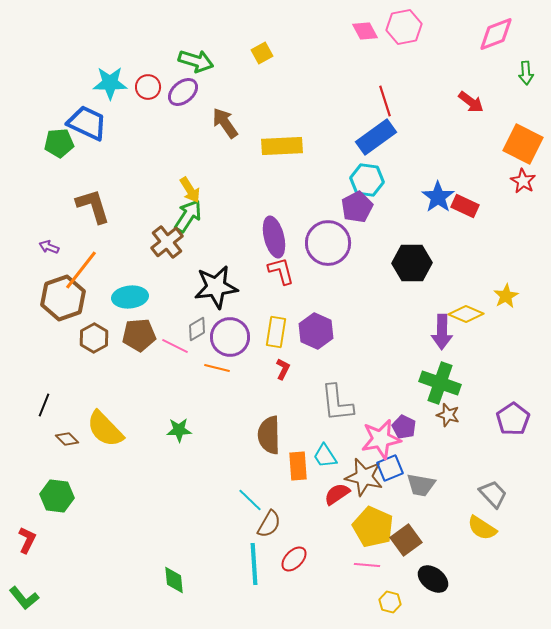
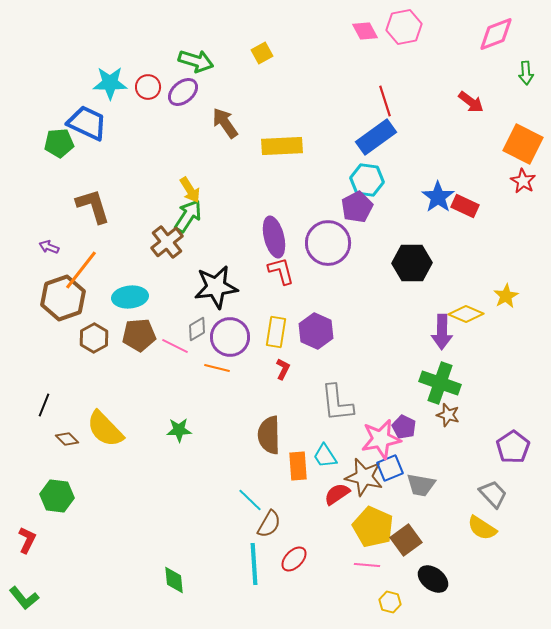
purple pentagon at (513, 419): moved 28 px down
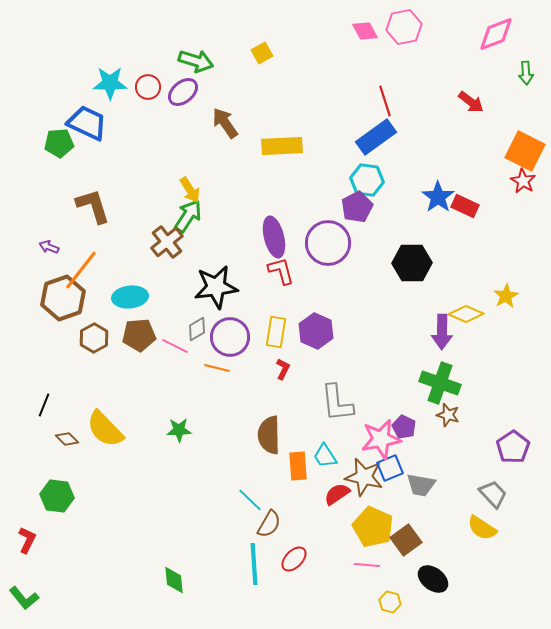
orange square at (523, 144): moved 2 px right, 7 px down
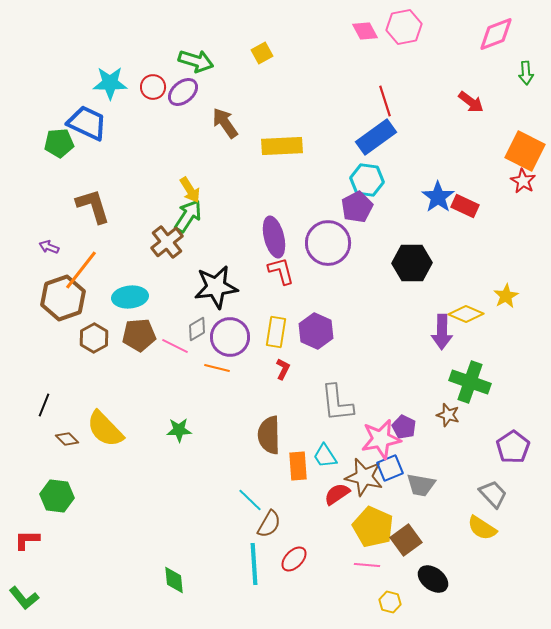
red circle at (148, 87): moved 5 px right
green cross at (440, 383): moved 30 px right, 1 px up
red L-shape at (27, 540): rotated 116 degrees counterclockwise
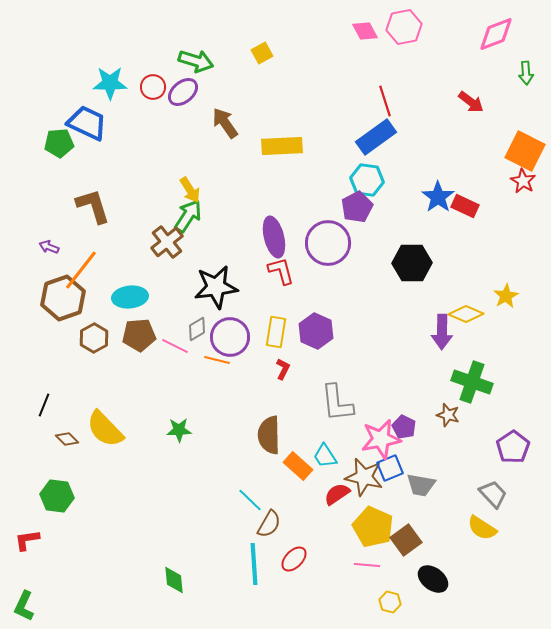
orange line at (217, 368): moved 8 px up
green cross at (470, 382): moved 2 px right
orange rectangle at (298, 466): rotated 44 degrees counterclockwise
red L-shape at (27, 540): rotated 8 degrees counterclockwise
green L-shape at (24, 598): moved 8 px down; rotated 64 degrees clockwise
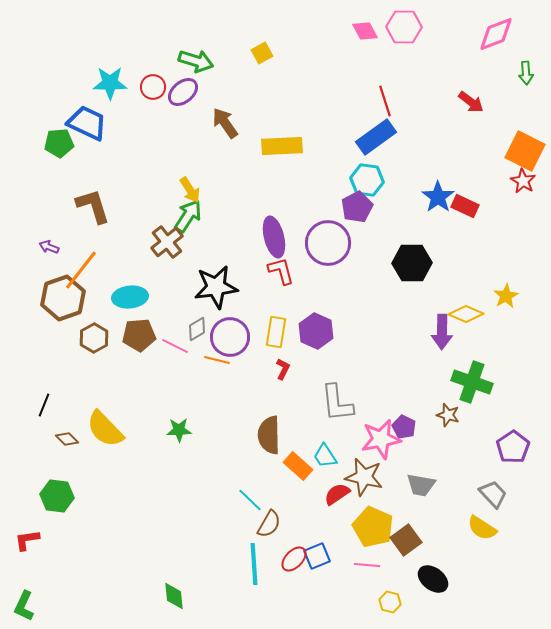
pink hexagon at (404, 27): rotated 12 degrees clockwise
blue square at (390, 468): moved 73 px left, 88 px down
green diamond at (174, 580): moved 16 px down
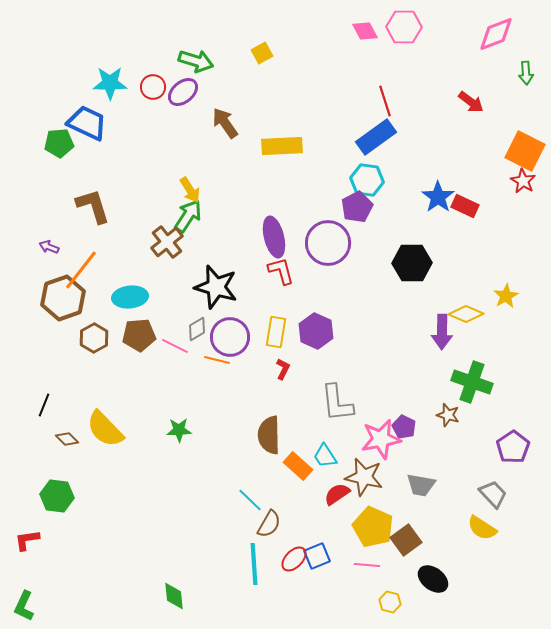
black star at (216, 287): rotated 24 degrees clockwise
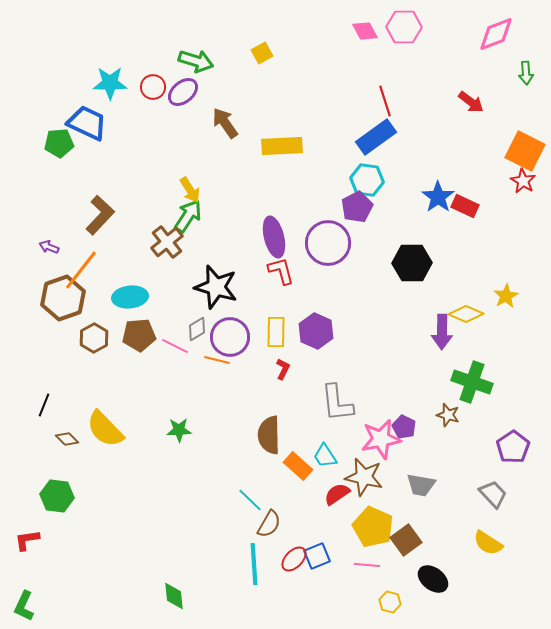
brown L-shape at (93, 206): moved 7 px right, 9 px down; rotated 60 degrees clockwise
yellow rectangle at (276, 332): rotated 8 degrees counterclockwise
yellow semicircle at (482, 528): moved 6 px right, 15 px down
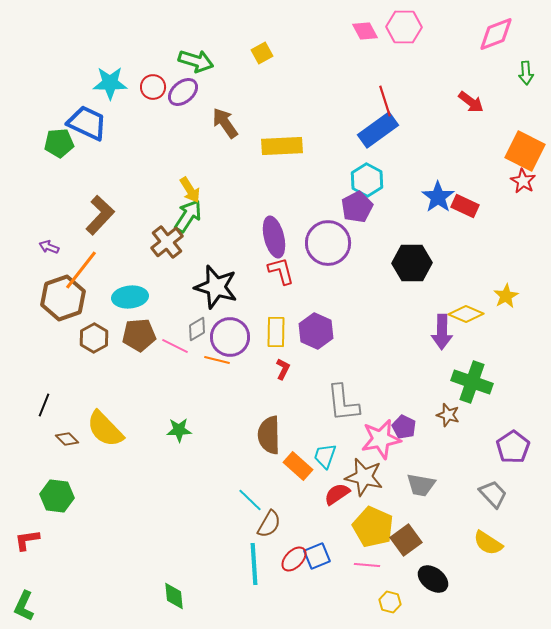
blue rectangle at (376, 137): moved 2 px right, 7 px up
cyan hexagon at (367, 180): rotated 20 degrees clockwise
gray L-shape at (337, 403): moved 6 px right
cyan trapezoid at (325, 456): rotated 52 degrees clockwise
